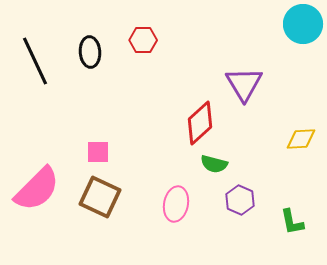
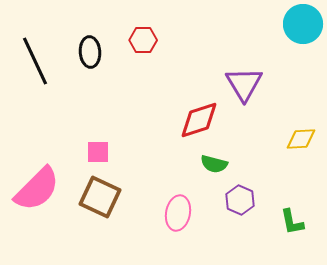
red diamond: moved 1 px left, 3 px up; rotated 24 degrees clockwise
pink ellipse: moved 2 px right, 9 px down
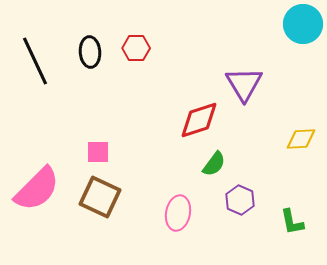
red hexagon: moved 7 px left, 8 px down
green semicircle: rotated 68 degrees counterclockwise
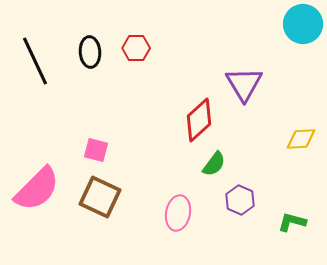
red diamond: rotated 24 degrees counterclockwise
pink square: moved 2 px left, 2 px up; rotated 15 degrees clockwise
green L-shape: rotated 116 degrees clockwise
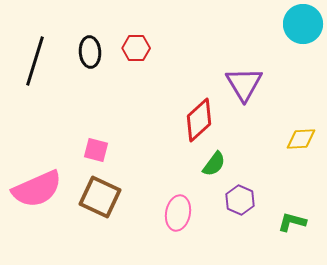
black line: rotated 42 degrees clockwise
pink semicircle: rotated 21 degrees clockwise
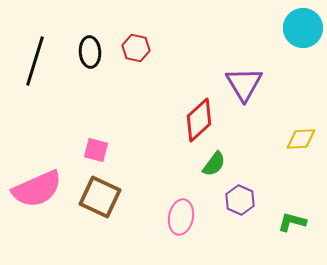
cyan circle: moved 4 px down
red hexagon: rotated 12 degrees clockwise
pink ellipse: moved 3 px right, 4 px down
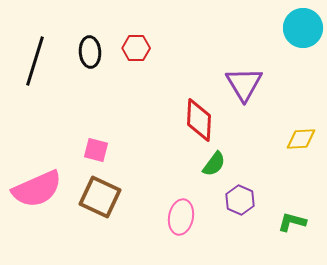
red hexagon: rotated 12 degrees counterclockwise
red diamond: rotated 45 degrees counterclockwise
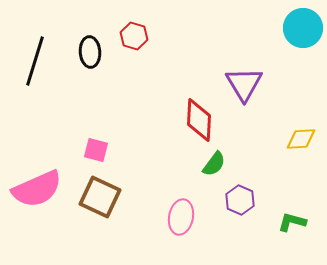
red hexagon: moved 2 px left, 12 px up; rotated 16 degrees clockwise
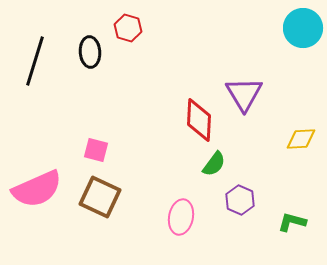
red hexagon: moved 6 px left, 8 px up
purple triangle: moved 10 px down
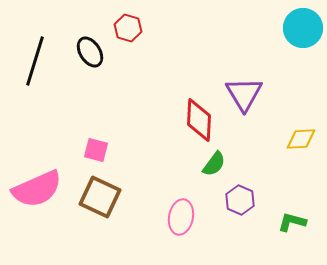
black ellipse: rotated 28 degrees counterclockwise
